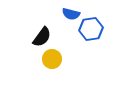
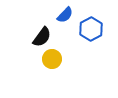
blue semicircle: moved 6 px left, 1 px down; rotated 60 degrees counterclockwise
blue hexagon: rotated 20 degrees counterclockwise
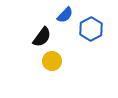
yellow circle: moved 2 px down
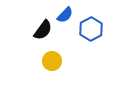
black semicircle: moved 1 px right, 7 px up
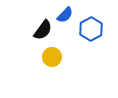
yellow circle: moved 4 px up
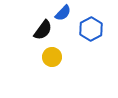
blue semicircle: moved 2 px left, 2 px up
